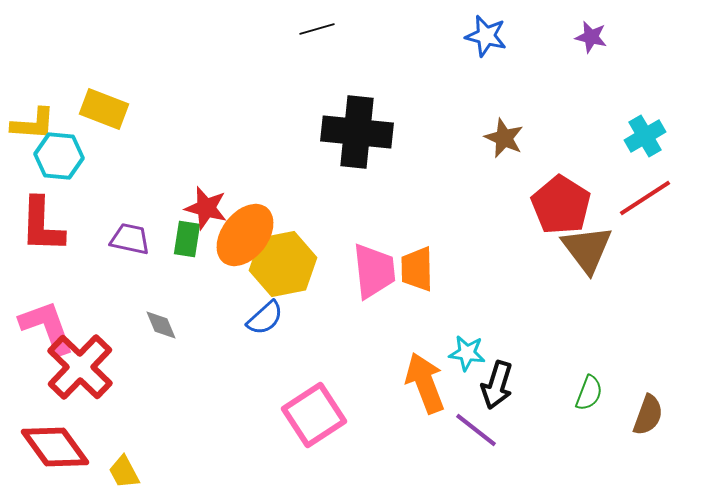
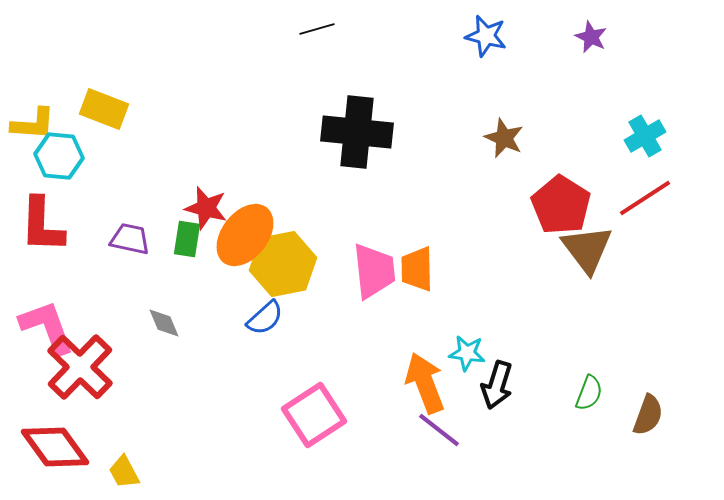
purple star: rotated 12 degrees clockwise
gray diamond: moved 3 px right, 2 px up
purple line: moved 37 px left
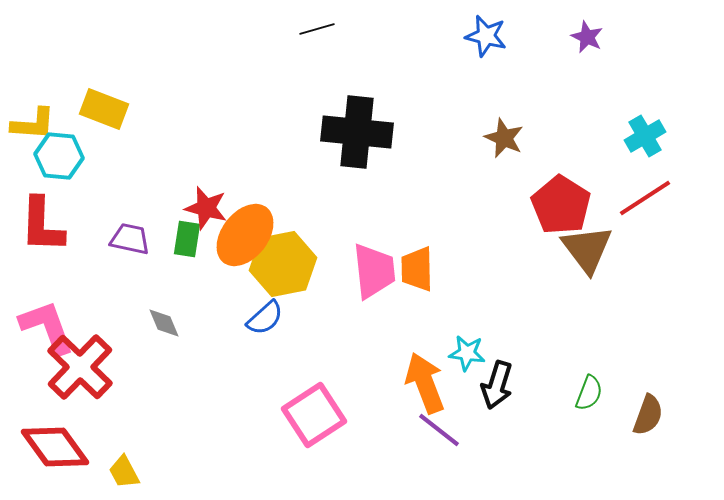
purple star: moved 4 px left
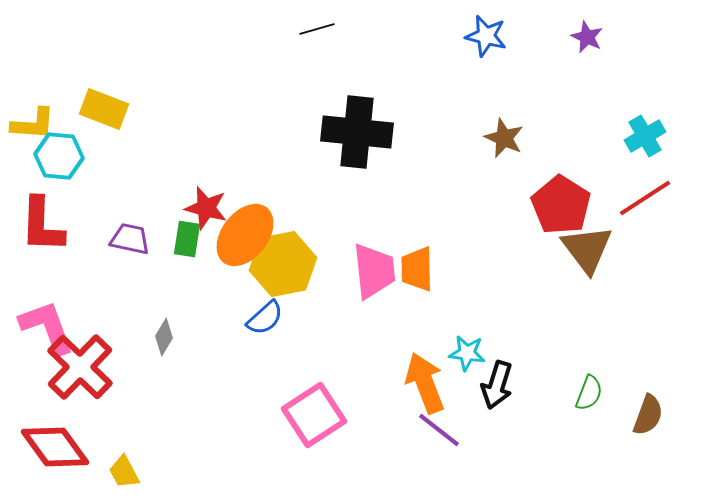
gray diamond: moved 14 px down; rotated 54 degrees clockwise
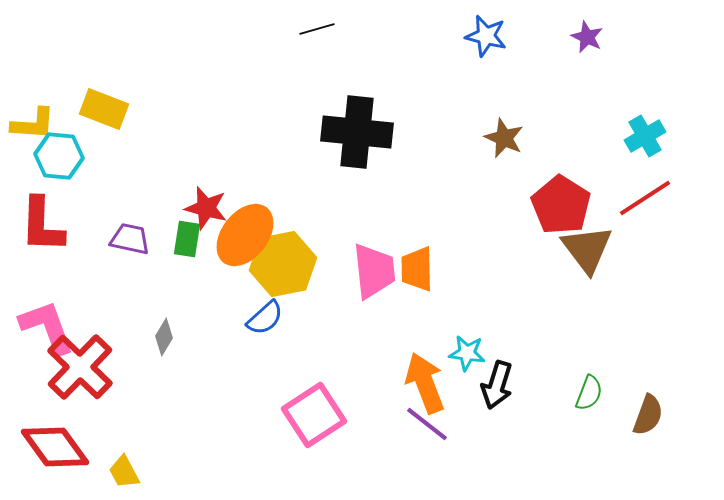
purple line: moved 12 px left, 6 px up
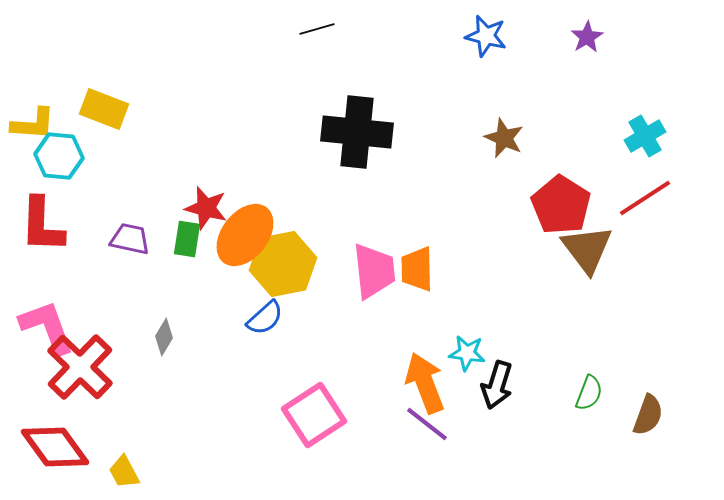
purple star: rotated 16 degrees clockwise
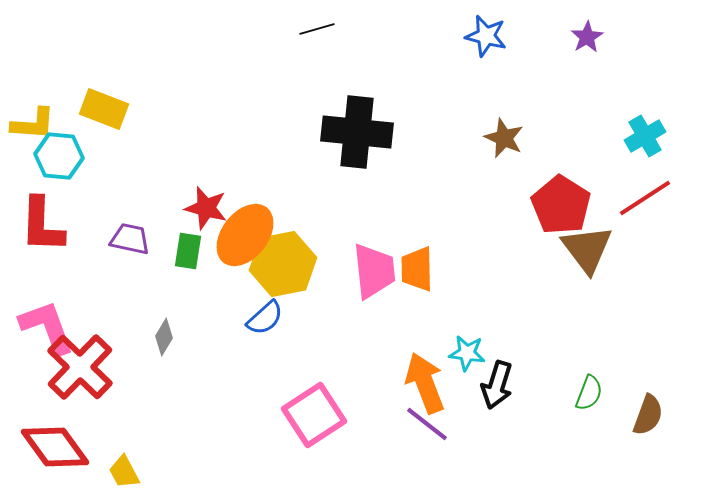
green rectangle: moved 1 px right, 12 px down
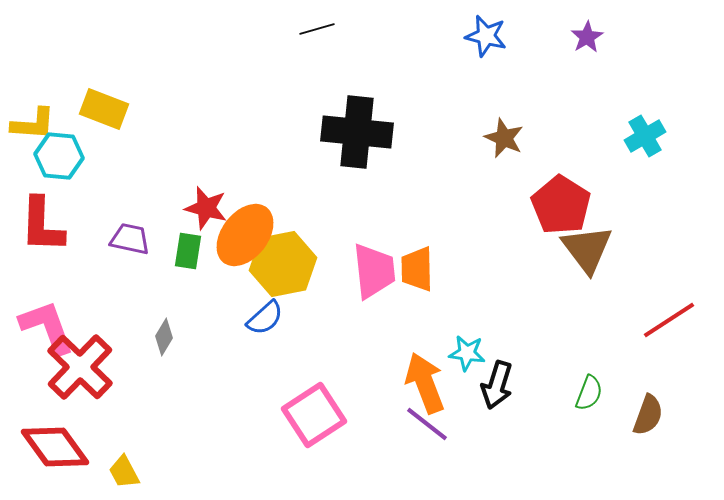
red line: moved 24 px right, 122 px down
